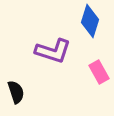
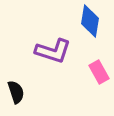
blue diamond: rotated 8 degrees counterclockwise
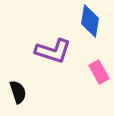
black semicircle: moved 2 px right
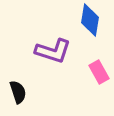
blue diamond: moved 1 px up
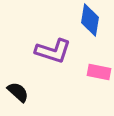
pink rectangle: rotated 50 degrees counterclockwise
black semicircle: rotated 30 degrees counterclockwise
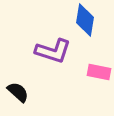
blue diamond: moved 5 px left
